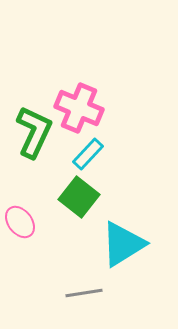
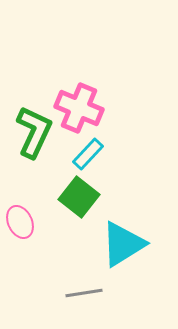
pink ellipse: rotated 12 degrees clockwise
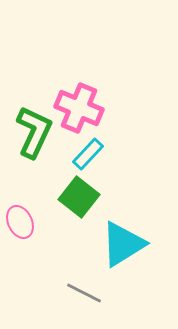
gray line: rotated 36 degrees clockwise
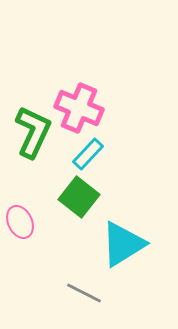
green L-shape: moved 1 px left
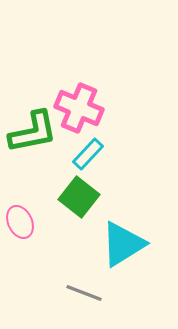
green L-shape: rotated 54 degrees clockwise
gray line: rotated 6 degrees counterclockwise
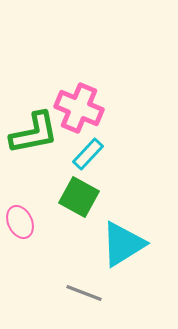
green L-shape: moved 1 px right, 1 px down
green square: rotated 9 degrees counterclockwise
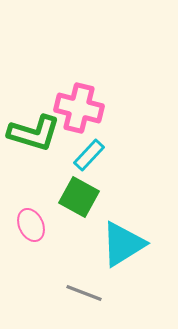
pink cross: rotated 9 degrees counterclockwise
green L-shape: rotated 28 degrees clockwise
cyan rectangle: moved 1 px right, 1 px down
pink ellipse: moved 11 px right, 3 px down
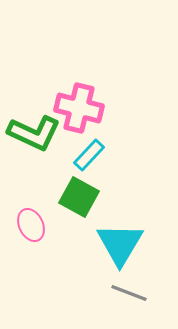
green L-shape: rotated 8 degrees clockwise
cyan triangle: moved 3 px left; rotated 27 degrees counterclockwise
gray line: moved 45 px right
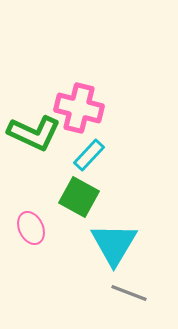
pink ellipse: moved 3 px down
cyan triangle: moved 6 px left
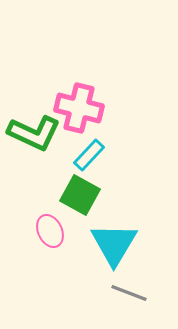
green square: moved 1 px right, 2 px up
pink ellipse: moved 19 px right, 3 px down
